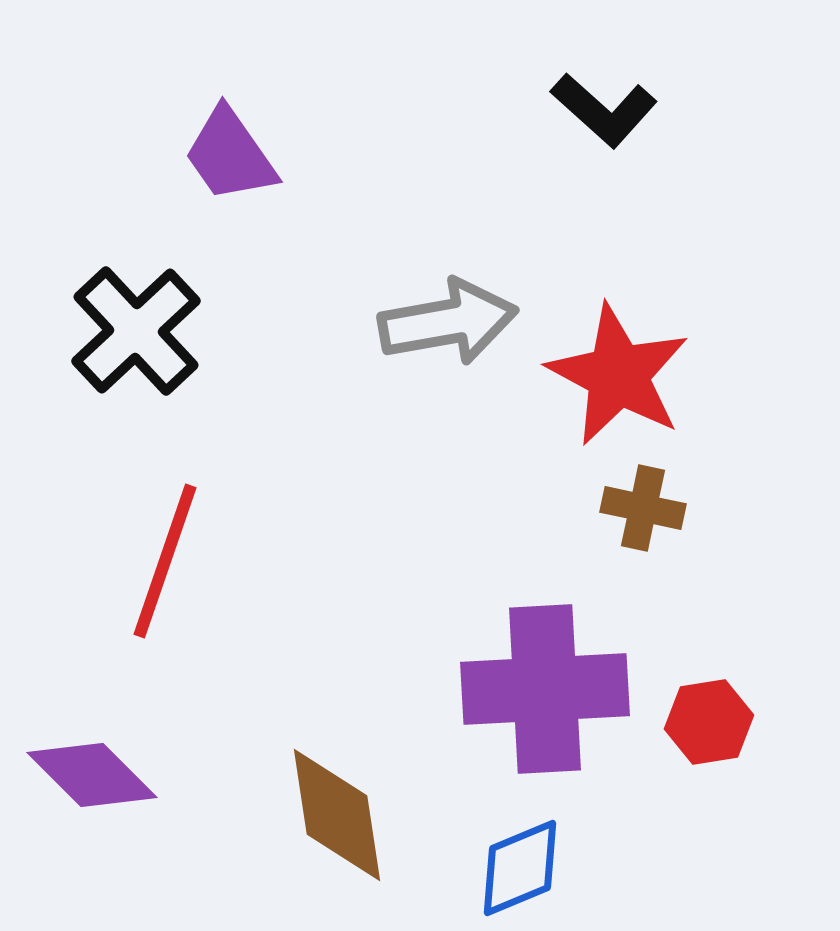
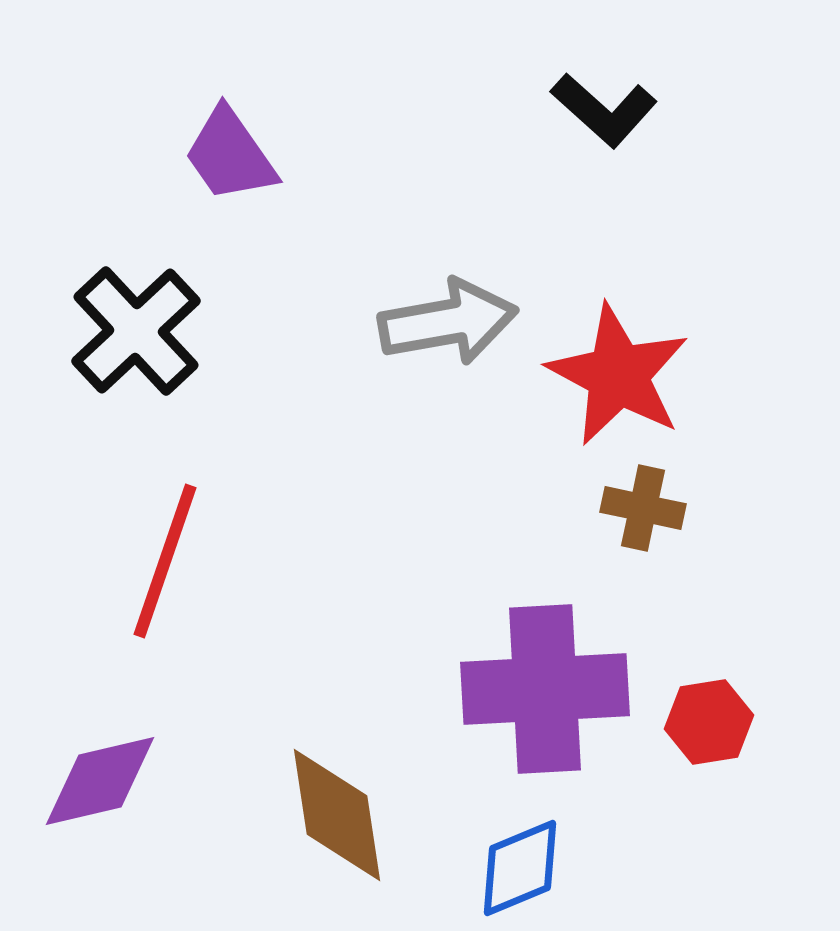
purple diamond: moved 8 px right, 6 px down; rotated 58 degrees counterclockwise
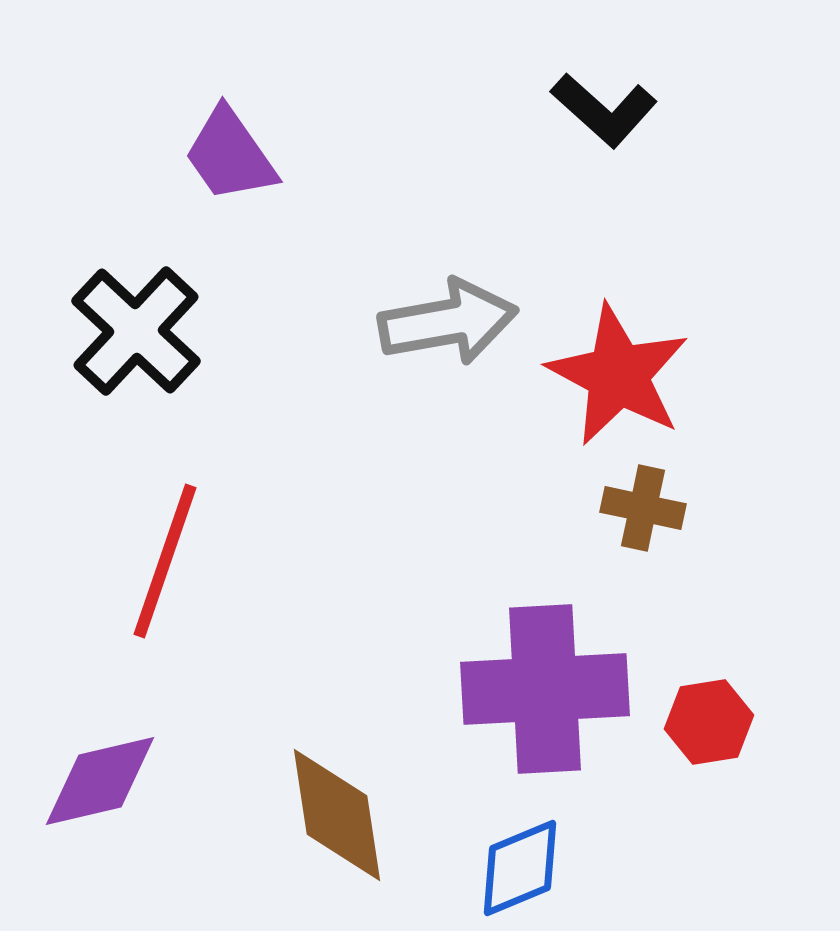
black cross: rotated 4 degrees counterclockwise
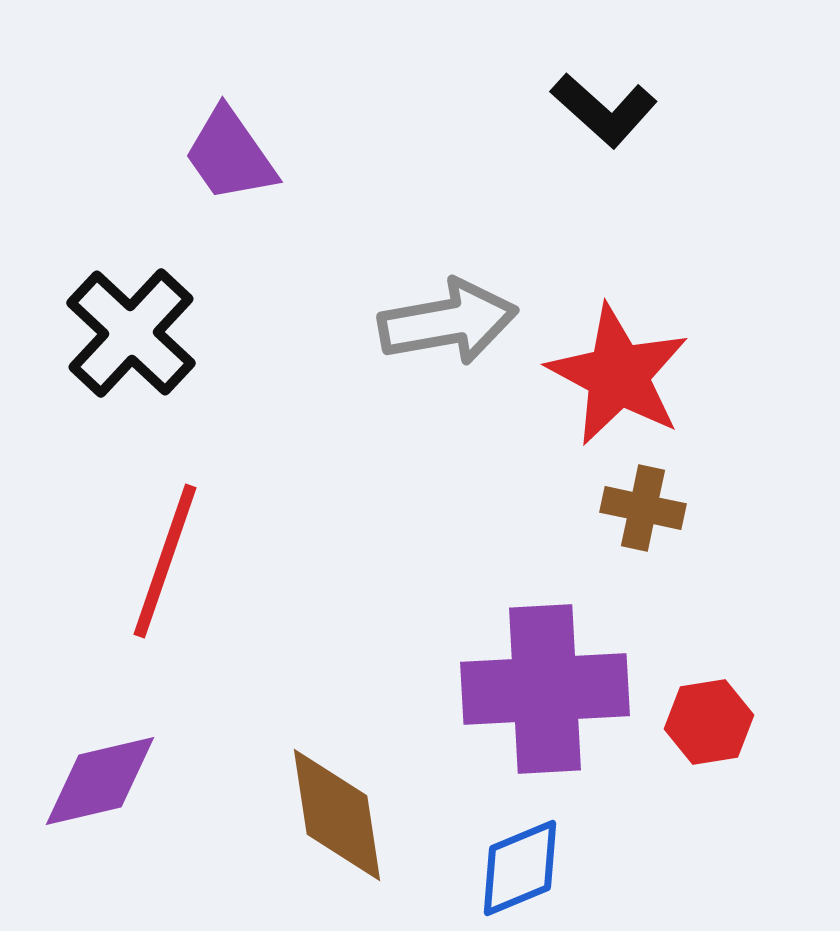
black cross: moved 5 px left, 2 px down
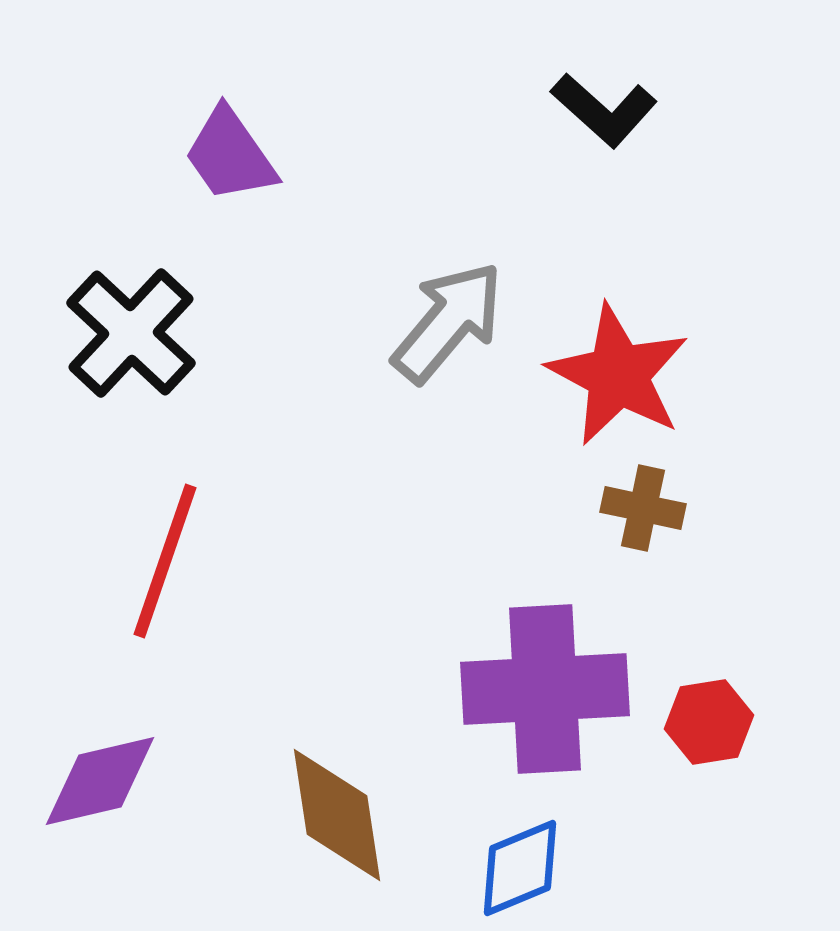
gray arrow: rotated 40 degrees counterclockwise
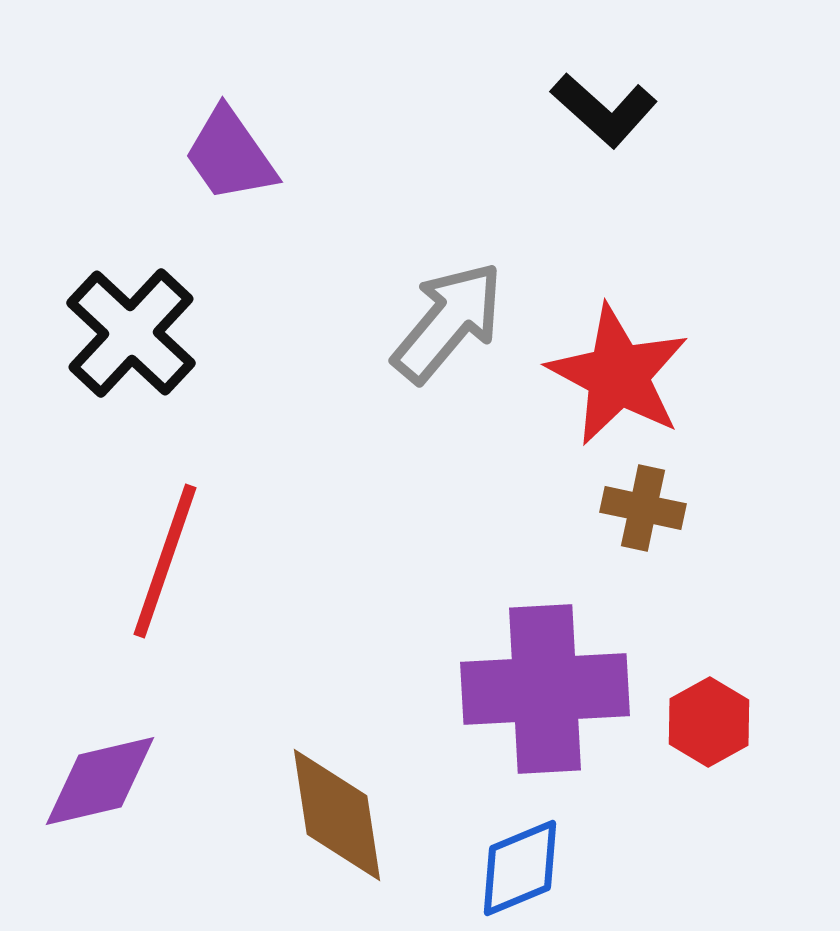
red hexagon: rotated 20 degrees counterclockwise
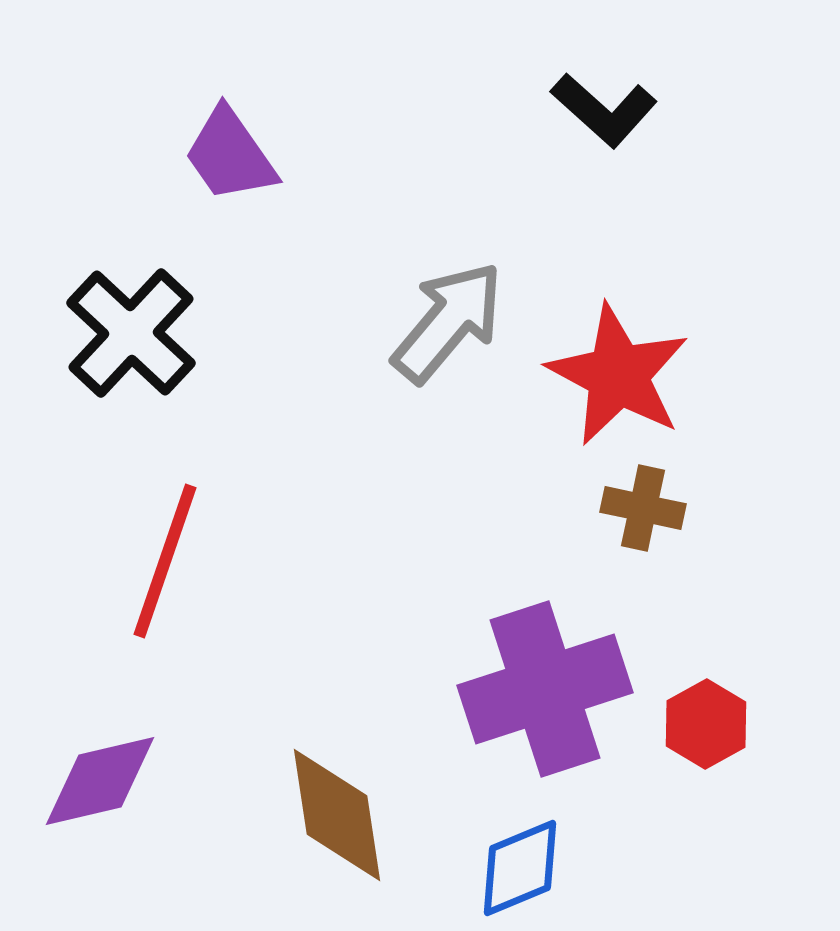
purple cross: rotated 15 degrees counterclockwise
red hexagon: moved 3 px left, 2 px down
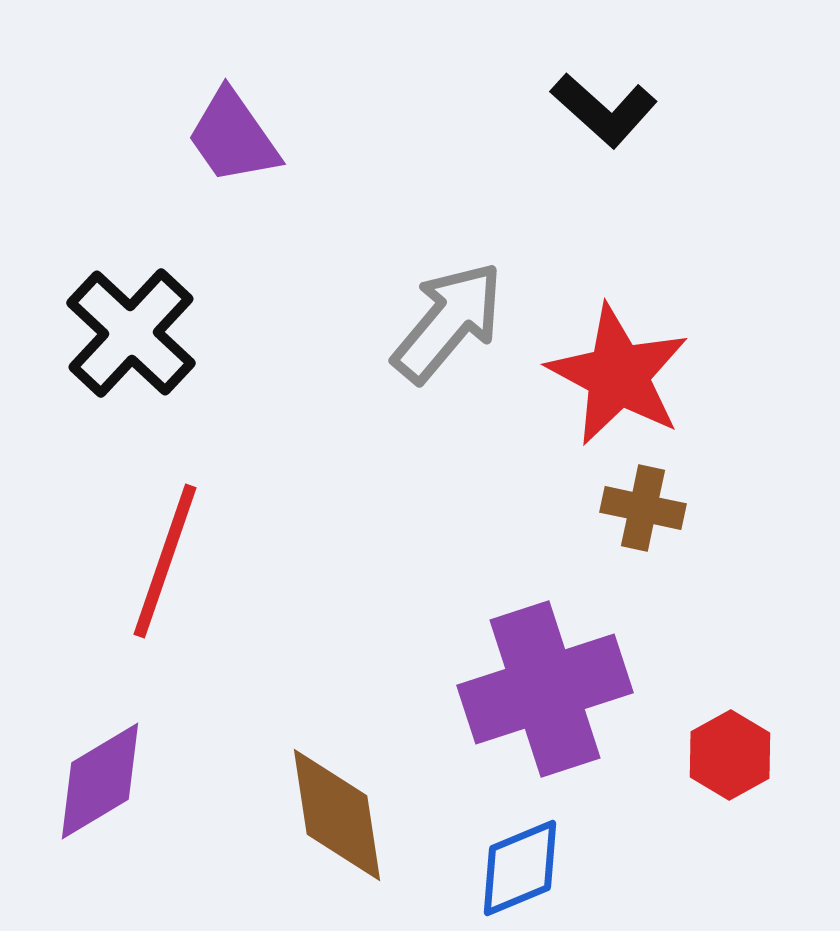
purple trapezoid: moved 3 px right, 18 px up
red hexagon: moved 24 px right, 31 px down
purple diamond: rotated 18 degrees counterclockwise
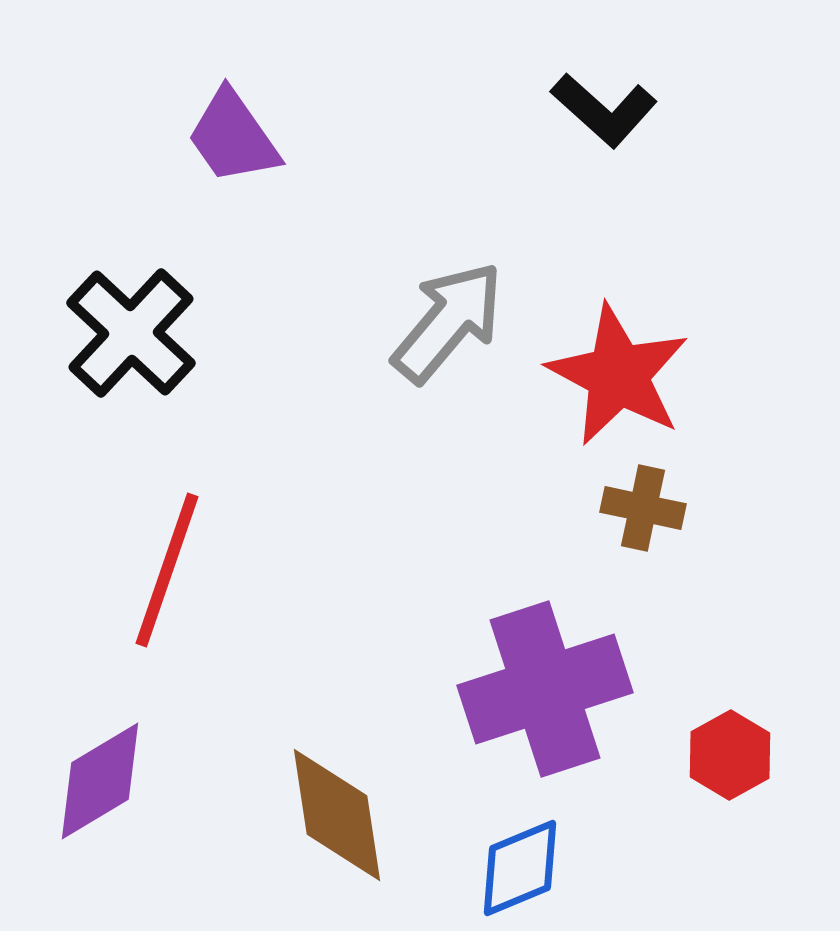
red line: moved 2 px right, 9 px down
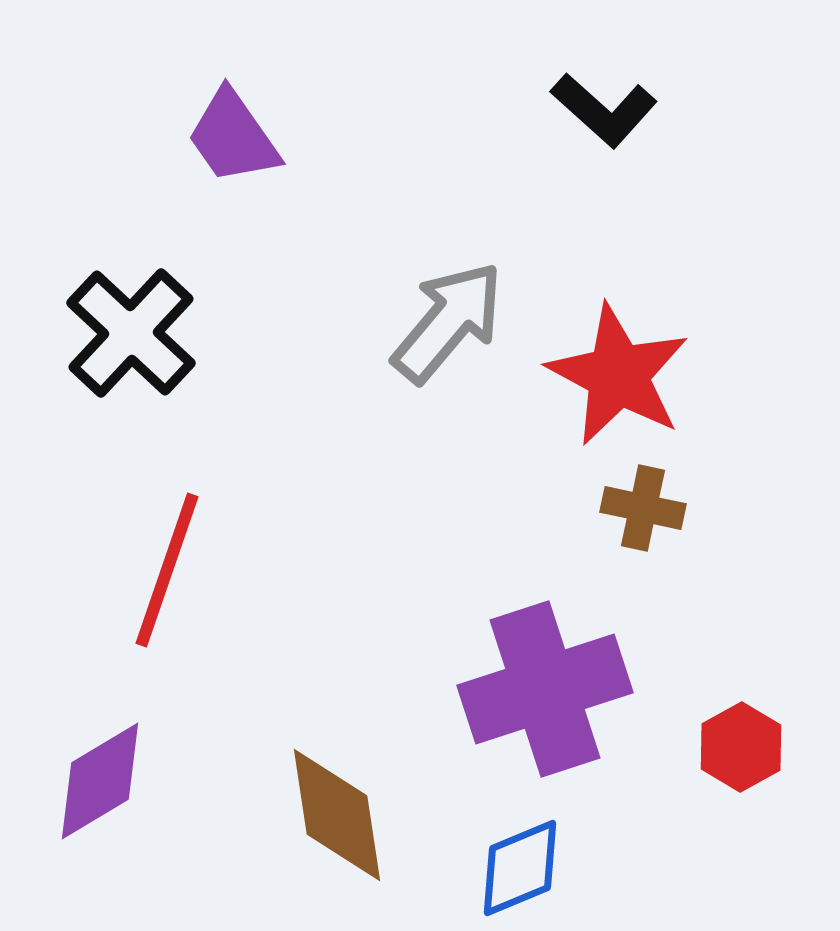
red hexagon: moved 11 px right, 8 px up
